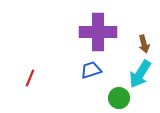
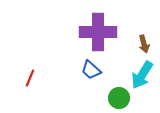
blue trapezoid: rotated 120 degrees counterclockwise
cyan arrow: moved 2 px right, 1 px down
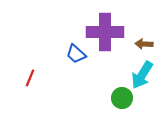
purple cross: moved 7 px right
brown arrow: rotated 108 degrees clockwise
blue trapezoid: moved 15 px left, 16 px up
green circle: moved 3 px right
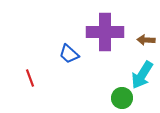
brown arrow: moved 2 px right, 4 px up
blue trapezoid: moved 7 px left
red line: rotated 42 degrees counterclockwise
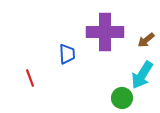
brown arrow: rotated 42 degrees counterclockwise
blue trapezoid: moved 2 px left; rotated 135 degrees counterclockwise
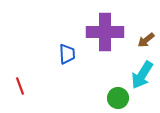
red line: moved 10 px left, 8 px down
green circle: moved 4 px left
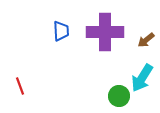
blue trapezoid: moved 6 px left, 23 px up
cyan arrow: moved 3 px down
green circle: moved 1 px right, 2 px up
